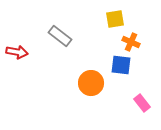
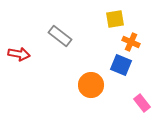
red arrow: moved 2 px right, 2 px down
blue square: rotated 15 degrees clockwise
orange circle: moved 2 px down
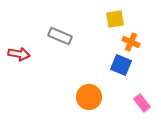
gray rectangle: rotated 15 degrees counterclockwise
orange circle: moved 2 px left, 12 px down
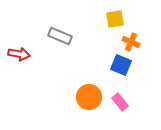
pink rectangle: moved 22 px left, 1 px up
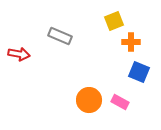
yellow square: moved 1 px left, 2 px down; rotated 12 degrees counterclockwise
orange cross: rotated 24 degrees counterclockwise
blue square: moved 18 px right, 7 px down
orange circle: moved 3 px down
pink rectangle: rotated 24 degrees counterclockwise
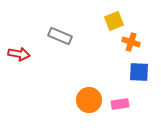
orange cross: rotated 18 degrees clockwise
blue square: rotated 20 degrees counterclockwise
pink rectangle: moved 2 px down; rotated 36 degrees counterclockwise
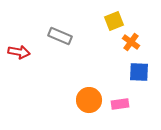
orange cross: rotated 18 degrees clockwise
red arrow: moved 2 px up
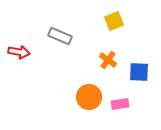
orange cross: moved 23 px left, 18 px down
orange circle: moved 3 px up
